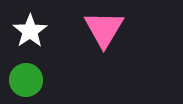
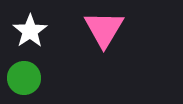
green circle: moved 2 px left, 2 px up
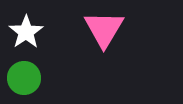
white star: moved 4 px left, 1 px down
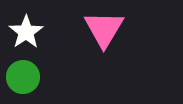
green circle: moved 1 px left, 1 px up
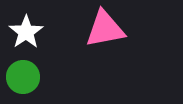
pink triangle: moved 1 px right; rotated 48 degrees clockwise
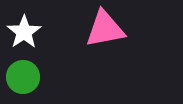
white star: moved 2 px left
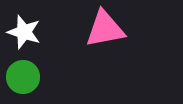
white star: rotated 20 degrees counterclockwise
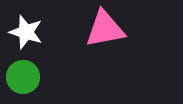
white star: moved 2 px right
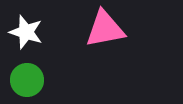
green circle: moved 4 px right, 3 px down
